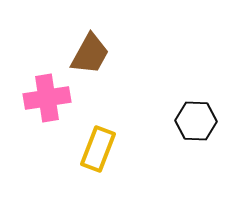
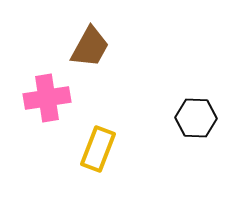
brown trapezoid: moved 7 px up
black hexagon: moved 3 px up
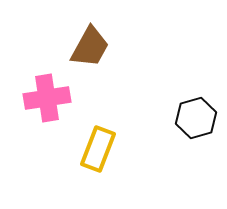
black hexagon: rotated 18 degrees counterclockwise
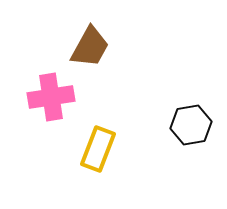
pink cross: moved 4 px right, 1 px up
black hexagon: moved 5 px left, 7 px down; rotated 6 degrees clockwise
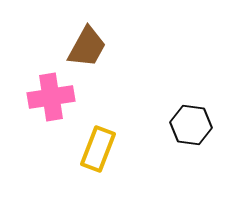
brown trapezoid: moved 3 px left
black hexagon: rotated 18 degrees clockwise
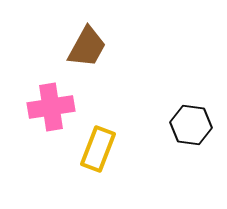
pink cross: moved 10 px down
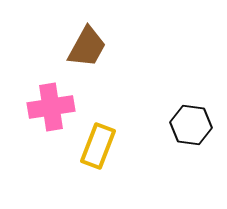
yellow rectangle: moved 3 px up
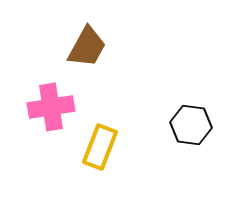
yellow rectangle: moved 2 px right, 1 px down
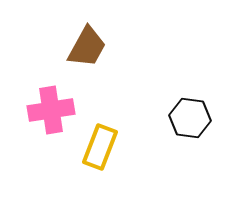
pink cross: moved 3 px down
black hexagon: moved 1 px left, 7 px up
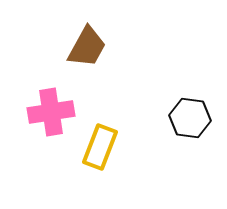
pink cross: moved 2 px down
